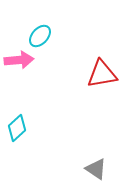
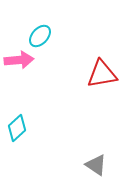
gray triangle: moved 4 px up
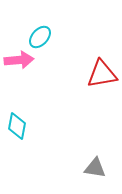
cyan ellipse: moved 1 px down
cyan diamond: moved 2 px up; rotated 36 degrees counterclockwise
gray triangle: moved 1 px left, 3 px down; rotated 25 degrees counterclockwise
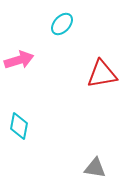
cyan ellipse: moved 22 px right, 13 px up
pink arrow: rotated 12 degrees counterclockwise
cyan diamond: moved 2 px right
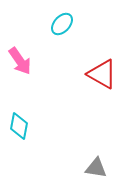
pink arrow: moved 1 px right, 1 px down; rotated 72 degrees clockwise
red triangle: rotated 40 degrees clockwise
gray triangle: moved 1 px right
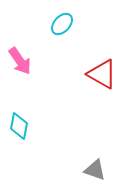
gray triangle: moved 1 px left, 2 px down; rotated 10 degrees clockwise
